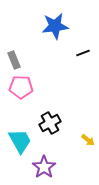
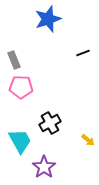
blue star: moved 7 px left, 7 px up; rotated 12 degrees counterclockwise
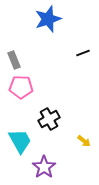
black cross: moved 1 px left, 4 px up
yellow arrow: moved 4 px left, 1 px down
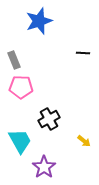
blue star: moved 9 px left, 2 px down
black line: rotated 24 degrees clockwise
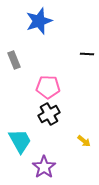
black line: moved 4 px right, 1 px down
pink pentagon: moved 27 px right
black cross: moved 5 px up
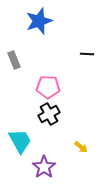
yellow arrow: moved 3 px left, 6 px down
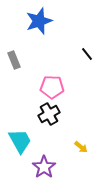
black line: rotated 48 degrees clockwise
pink pentagon: moved 4 px right
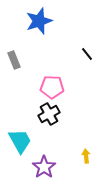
yellow arrow: moved 5 px right, 9 px down; rotated 136 degrees counterclockwise
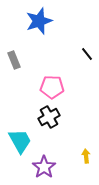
black cross: moved 3 px down
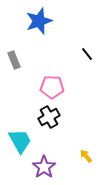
yellow arrow: rotated 32 degrees counterclockwise
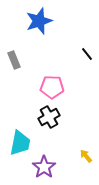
cyan trapezoid: moved 2 px down; rotated 40 degrees clockwise
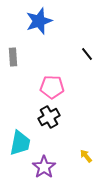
gray rectangle: moved 1 px left, 3 px up; rotated 18 degrees clockwise
